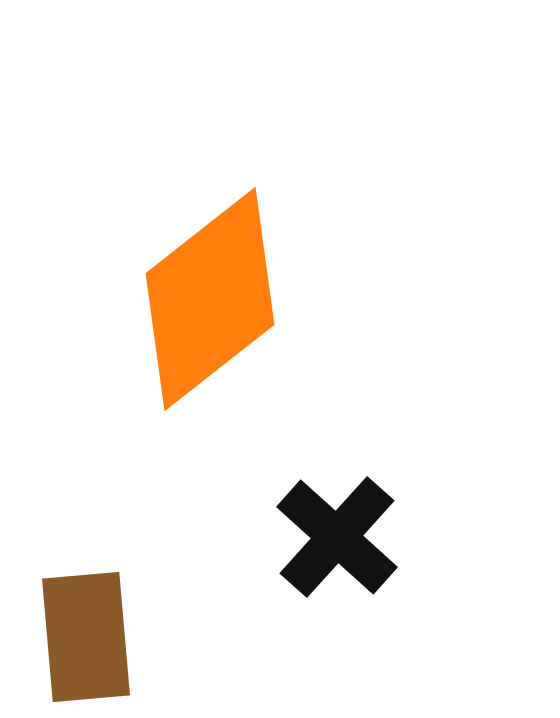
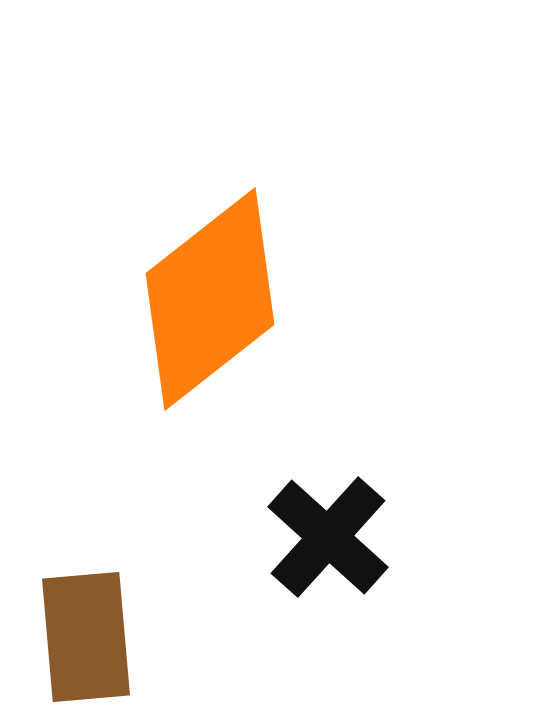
black cross: moved 9 px left
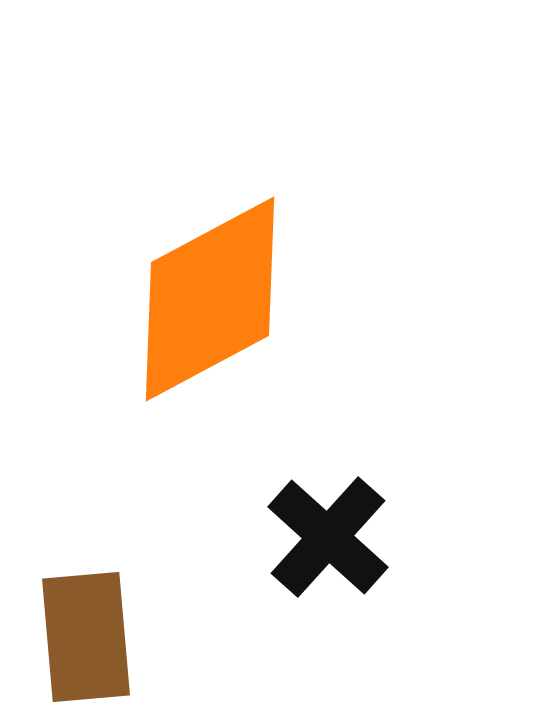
orange diamond: rotated 10 degrees clockwise
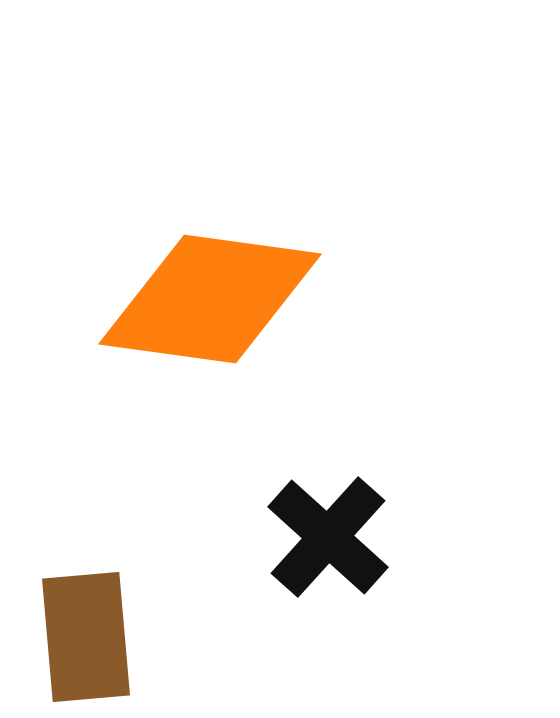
orange diamond: rotated 36 degrees clockwise
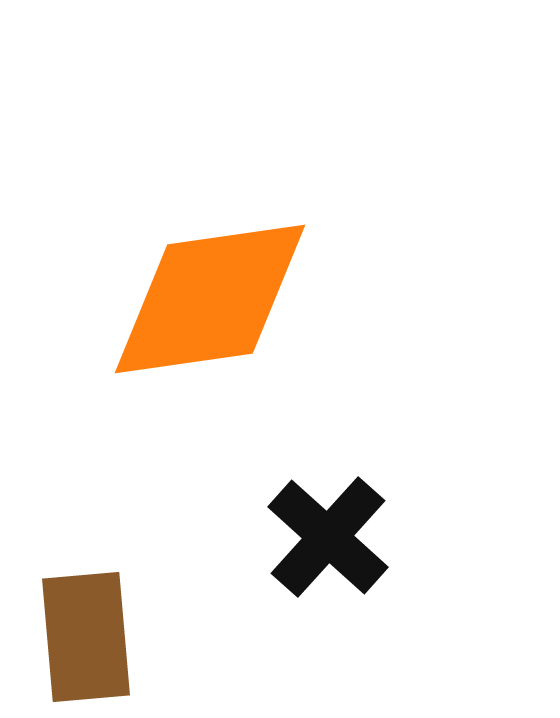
orange diamond: rotated 16 degrees counterclockwise
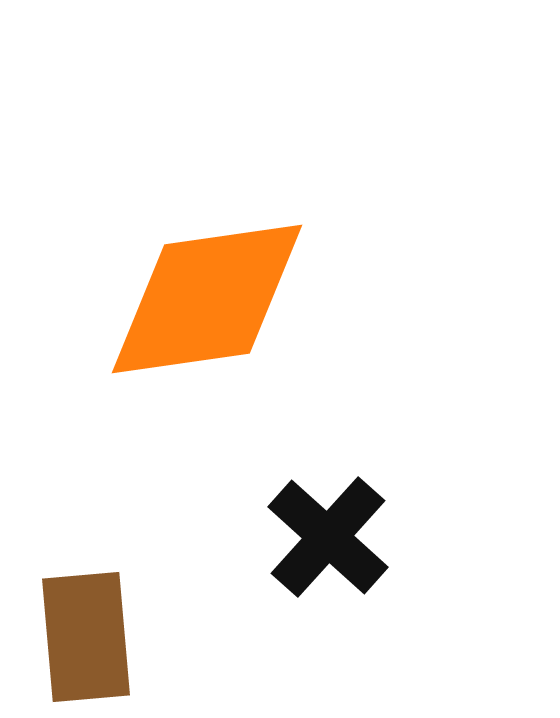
orange diamond: moved 3 px left
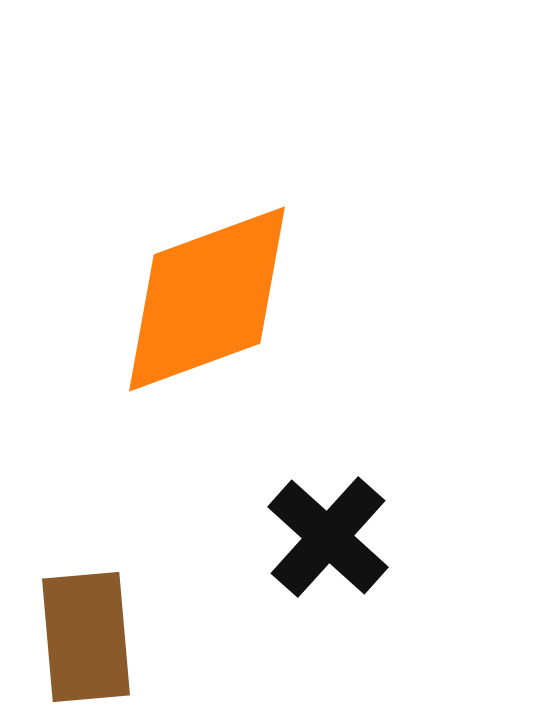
orange diamond: rotated 12 degrees counterclockwise
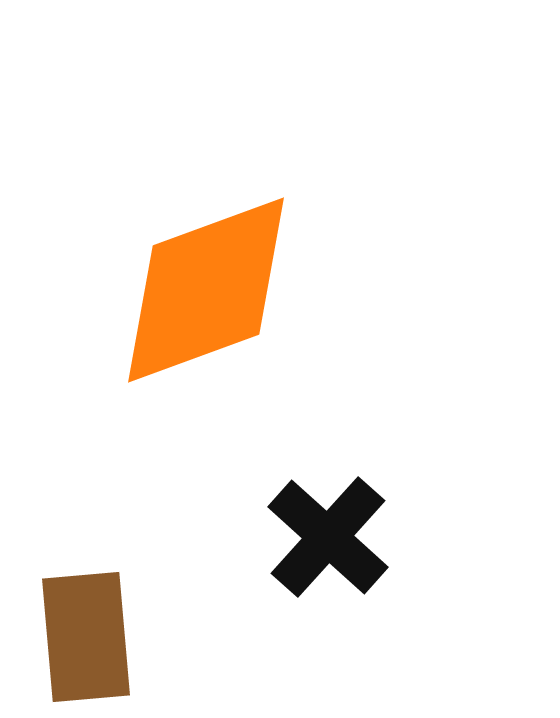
orange diamond: moved 1 px left, 9 px up
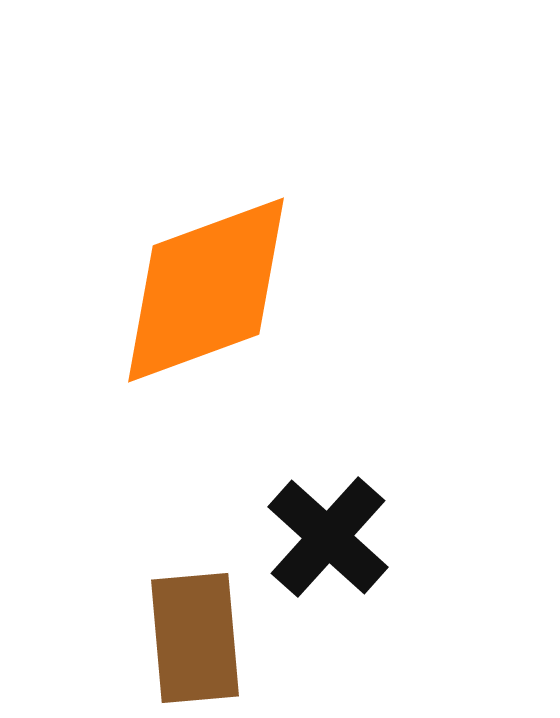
brown rectangle: moved 109 px right, 1 px down
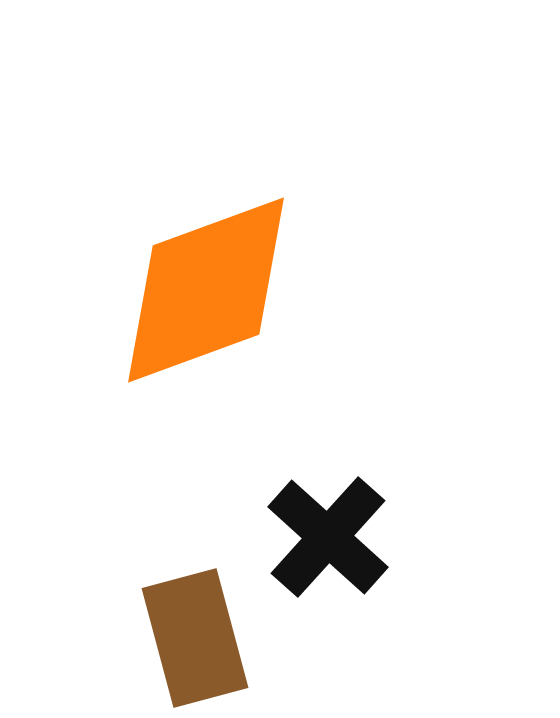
brown rectangle: rotated 10 degrees counterclockwise
